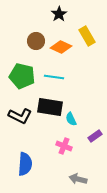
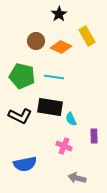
purple rectangle: moved 1 px left; rotated 56 degrees counterclockwise
blue semicircle: rotated 75 degrees clockwise
gray arrow: moved 1 px left, 1 px up
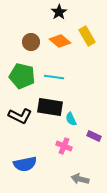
black star: moved 2 px up
brown circle: moved 5 px left, 1 px down
orange diamond: moved 1 px left, 6 px up; rotated 15 degrees clockwise
purple rectangle: rotated 64 degrees counterclockwise
gray arrow: moved 3 px right, 1 px down
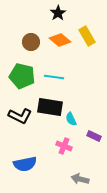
black star: moved 1 px left, 1 px down
orange diamond: moved 1 px up
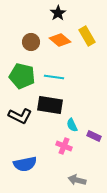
black rectangle: moved 2 px up
cyan semicircle: moved 1 px right, 6 px down
gray arrow: moved 3 px left, 1 px down
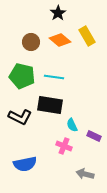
black L-shape: moved 1 px down
gray arrow: moved 8 px right, 6 px up
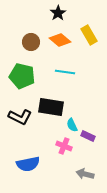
yellow rectangle: moved 2 px right, 1 px up
cyan line: moved 11 px right, 5 px up
black rectangle: moved 1 px right, 2 px down
purple rectangle: moved 6 px left
blue semicircle: moved 3 px right
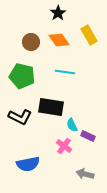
orange diamond: moved 1 px left; rotated 15 degrees clockwise
pink cross: rotated 14 degrees clockwise
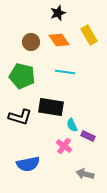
black star: rotated 14 degrees clockwise
black L-shape: rotated 10 degrees counterclockwise
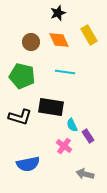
orange diamond: rotated 10 degrees clockwise
purple rectangle: rotated 32 degrees clockwise
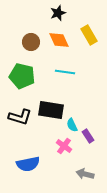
black rectangle: moved 3 px down
